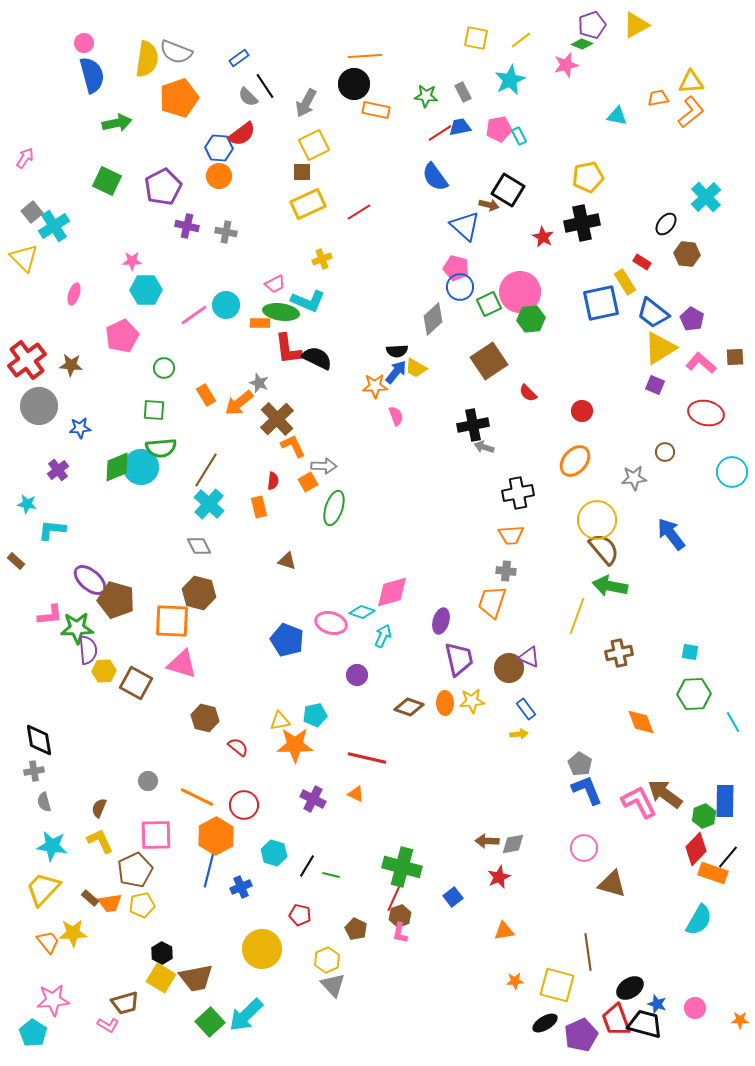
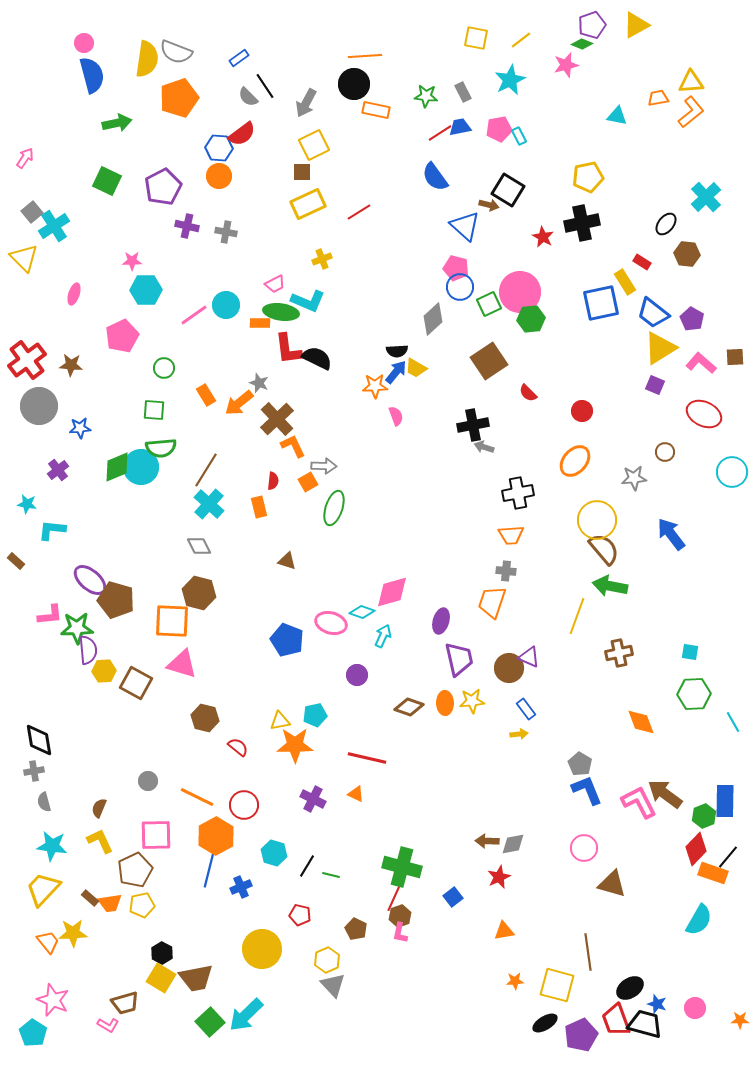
red ellipse at (706, 413): moved 2 px left, 1 px down; rotated 12 degrees clockwise
pink star at (53, 1000): rotated 28 degrees clockwise
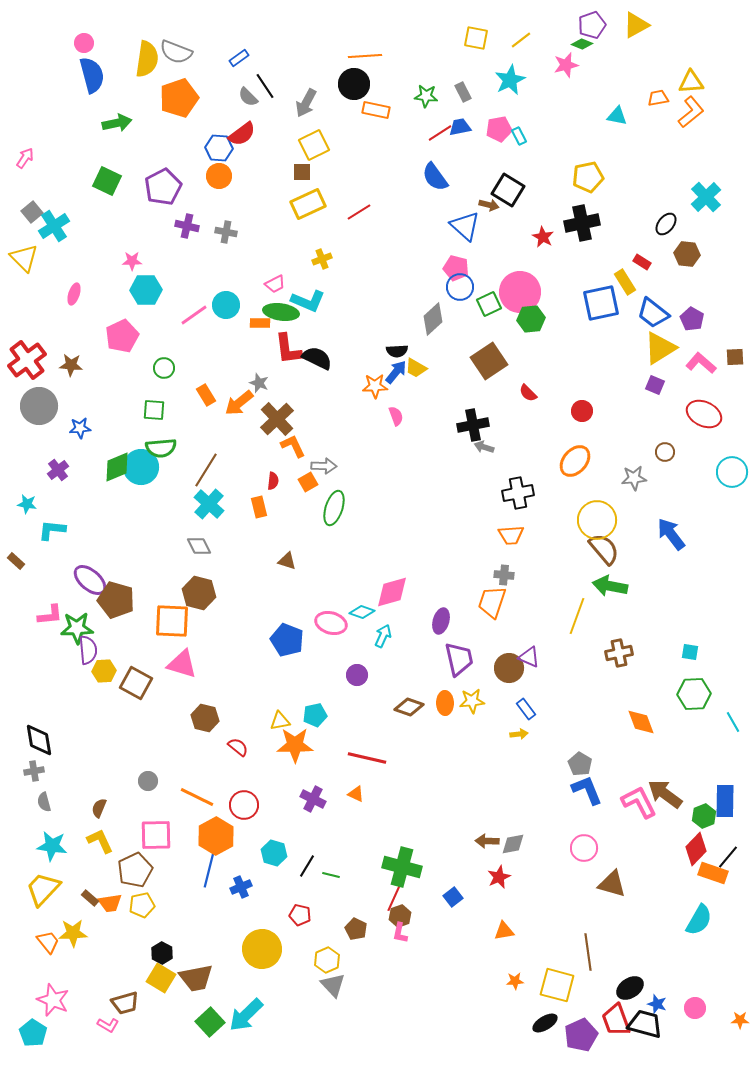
gray cross at (506, 571): moved 2 px left, 4 px down
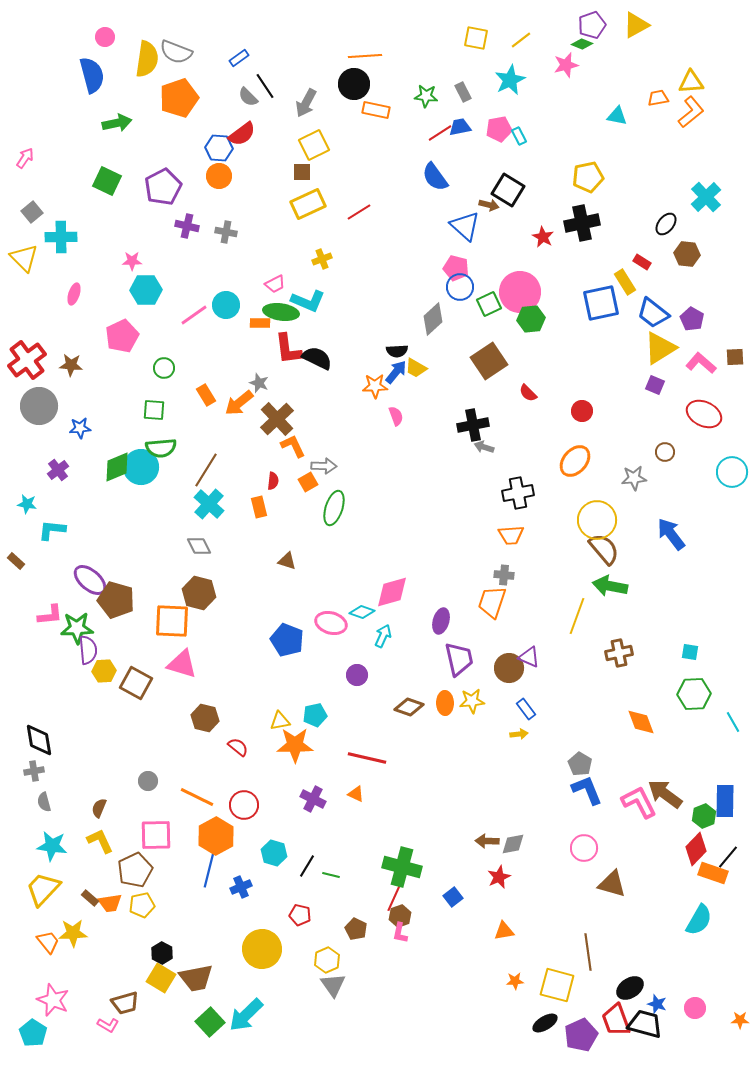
pink circle at (84, 43): moved 21 px right, 6 px up
cyan cross at (54, 226): moved 7 px right, 11 px down; rotated 32 degrees clockwise
gray triangle at (333, 985): rotated 8 degrees clockwise
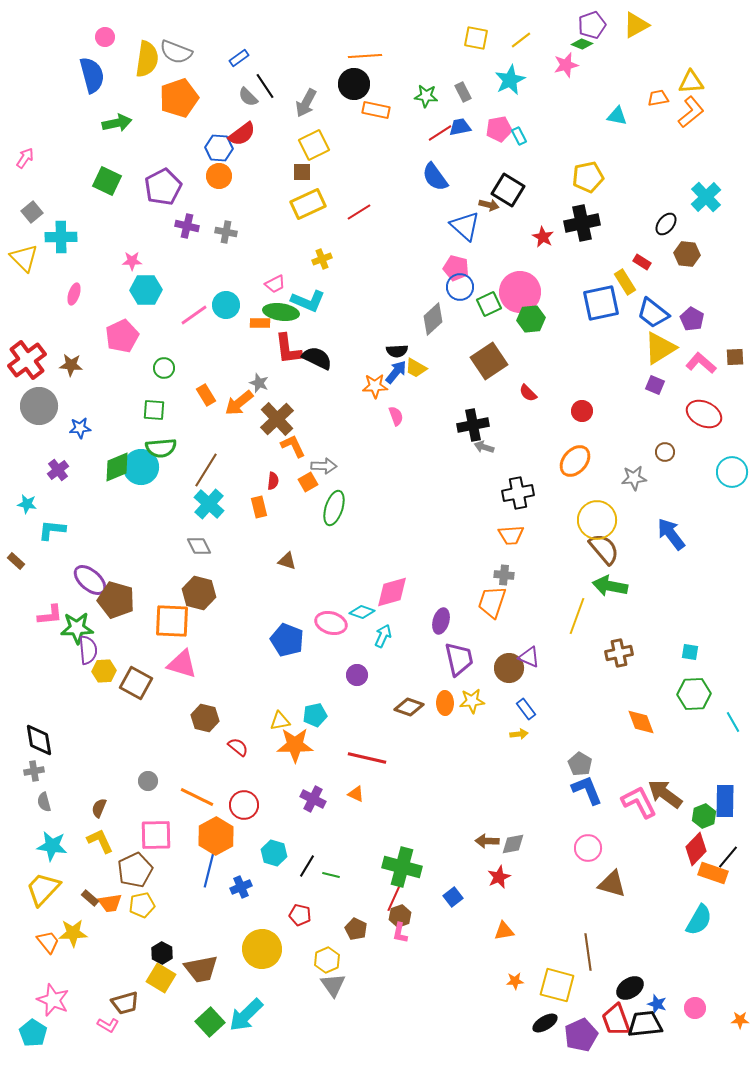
pink circle at (584, 848): moved 4 px right
brown trapezoid at (196, 978): moved 5 px right, 9 px up
black trapezoid at (645, 1024): rotated 21 degrees counterclockwise
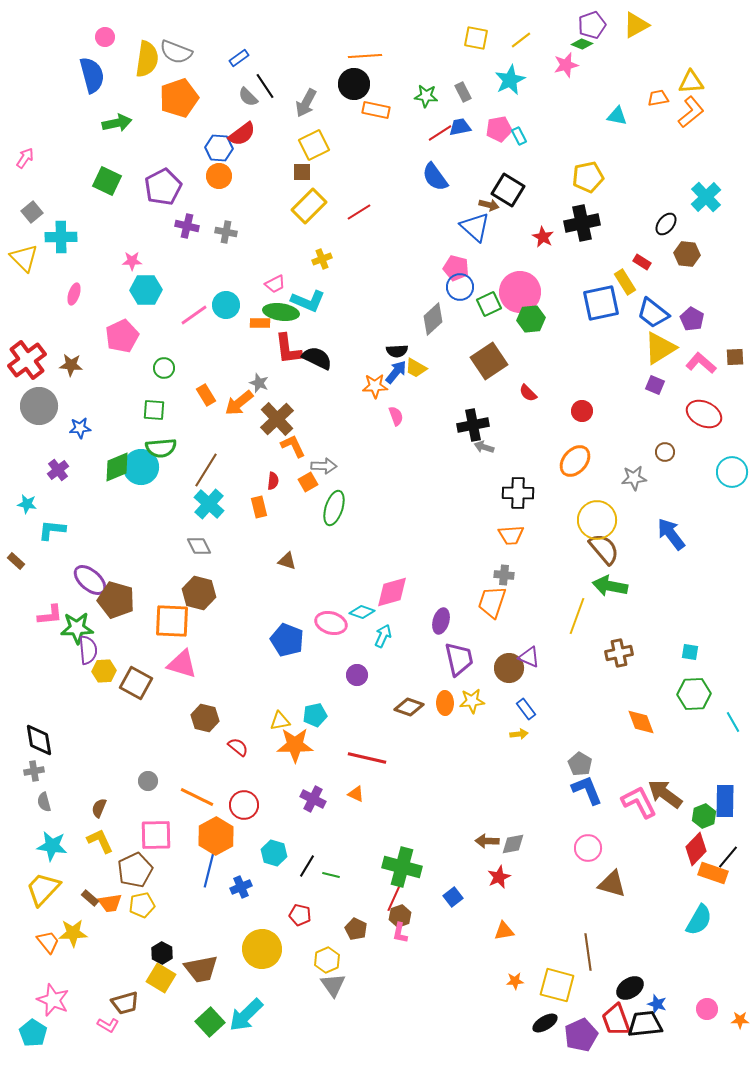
yellow rectangle at (308, 204): moved 1 px right, 2 px down; rotated 20 degrees counterclockwise
blue triangle at (465, 226): moved 10 px right, 1 px down
black cross at (518, 493): rotated 12 degrees clockwise
pink circle at (695, 1008): moved 12 px right, 1 px down
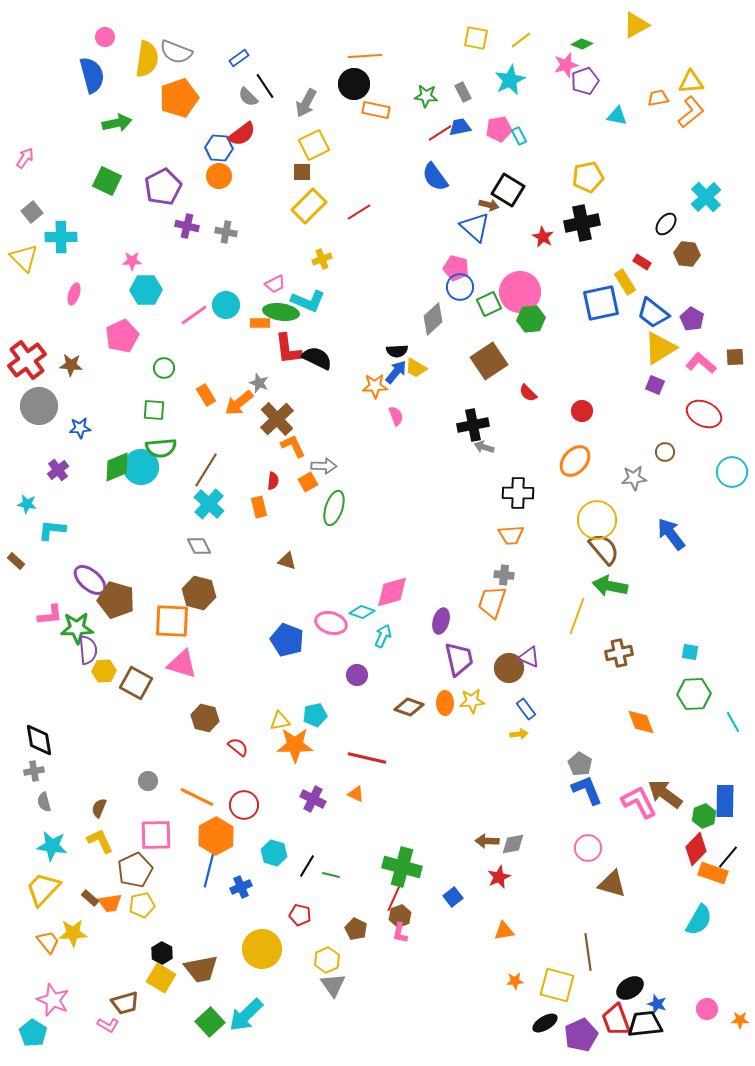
purple pentagon at (592, 25): moved 7 px left, 56 px down
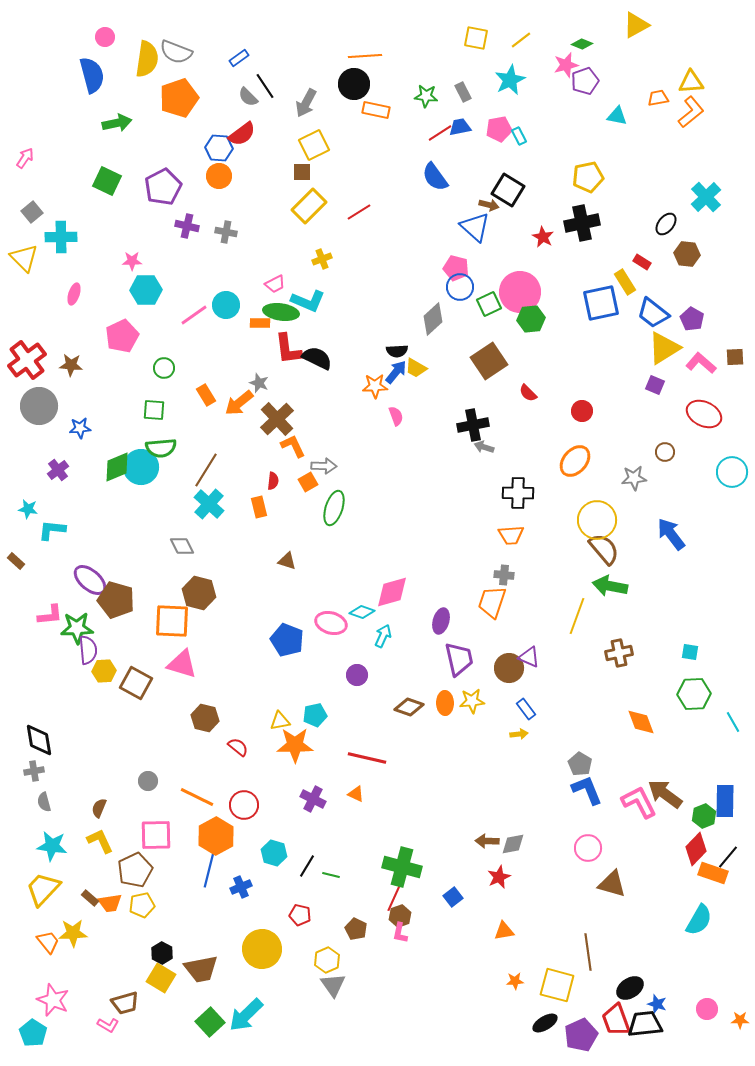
yellow triangle at (660, 348): moved 4 px right
cyan star at (27, 504): moved 1 px right, 5 px down
gray diamond at (199, 546): moved 17 px left
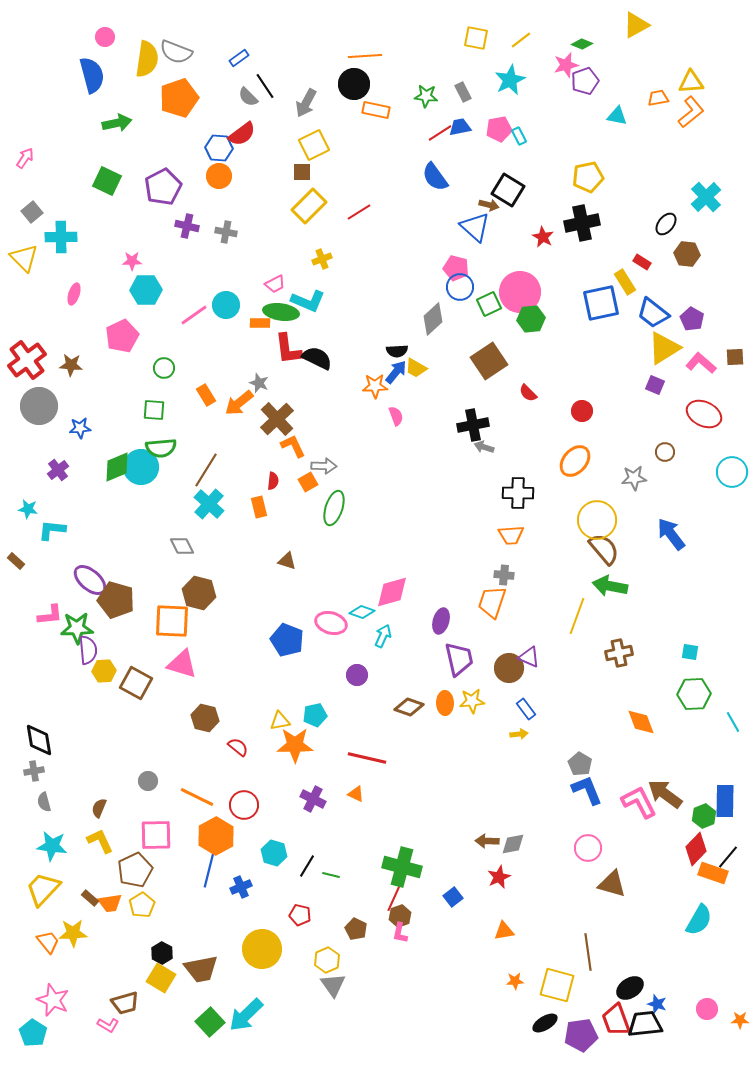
yellow pentagon at (142, 905): rotated 20 degrees counterclockwise
purple pentagon at (581, 1035): rotated 16 degrees clockwise
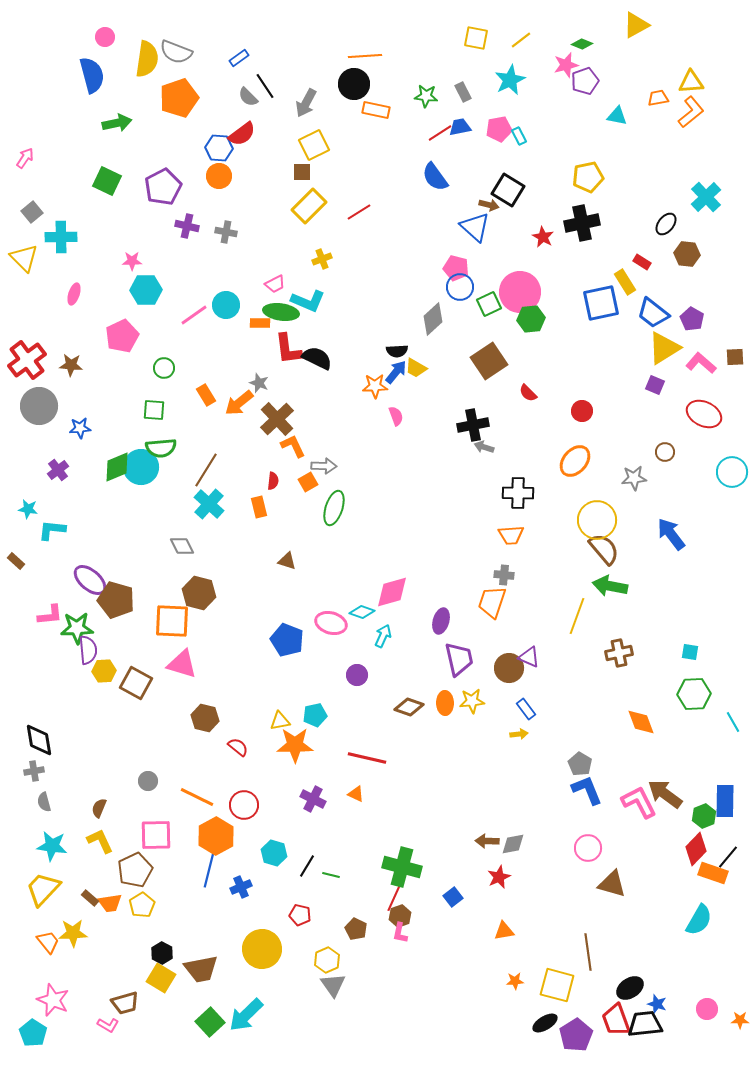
purple pentagon at (581, 1035): moved 5 px left; rotated 24 degrees counterclockwise
